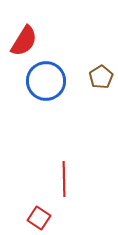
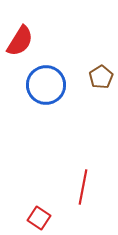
red semicircle: moved 4 px left
blue circle: moved 4 px down
red line: moved 19 px right, 8 px down; rotated 12 degrees clockwise
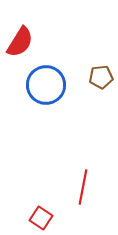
red semicircle: moved 1 px down
brown pentagon: rotated 25 degrees clockwise
red square: moved 2 px right
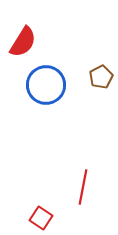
red semicircle: moved 3 px right
brown pentagon: rotated 20 degrees counterclockwise
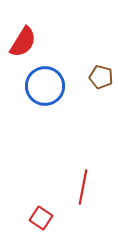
brown pentagon: rotated 30 degrees counterclockwise
blue circle: moved 1 px left, 1 px down
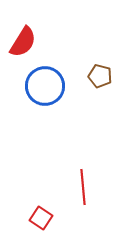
brown pentagon: moved 1 px left, 1 px up
red line: rotated 16 degrees counterclockwise
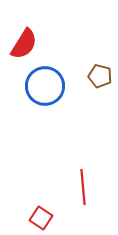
red semicircle: moved 1 px right, 2 px down
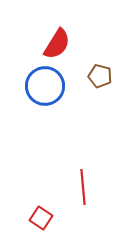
red semicircle: moved 33 px right
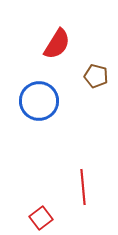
brown pentagon: moved 4 px left
blue circle: moved 6 px left, 15 px down
red square: rotated 20 degrees clockwise
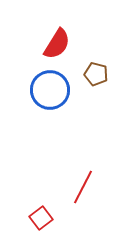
brown pentagon: moved 2 px up
blue circle: moved 11 px right, 11 px up
red line: rotated 32 degrees clockwise
